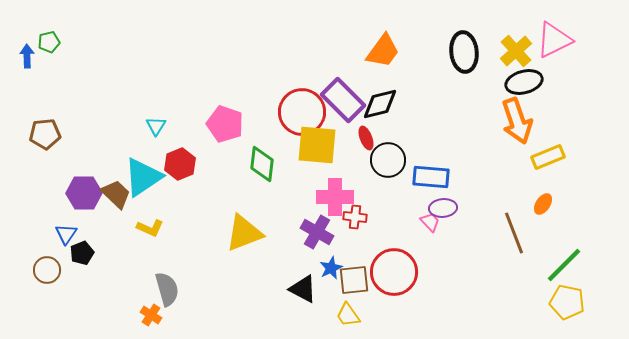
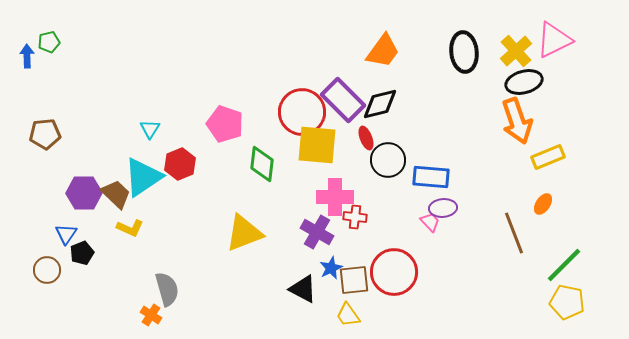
cyan triangle at (156, 126): moved 6 px left, 3 px down
yellow L-shape at (150, 228): moved 20 px left
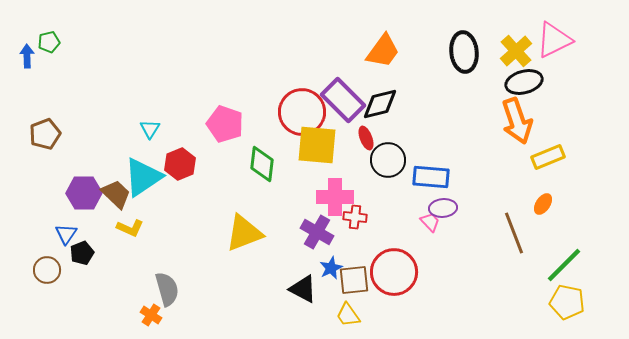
brown pentagon at (45, 134): rotated 16 degrees counterclockwise
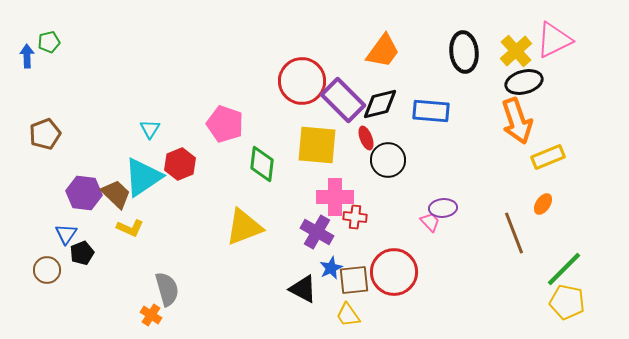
red circle at (302, 112): moved 31 px up
blue rectangle at (431, 177): moved 66 px up
purple hexagon at (84, 193): rotated 8 degrees clockwise
yellow triangle at (244, 233): moved 6 px up
green line at (564, 265): moved 4 px down
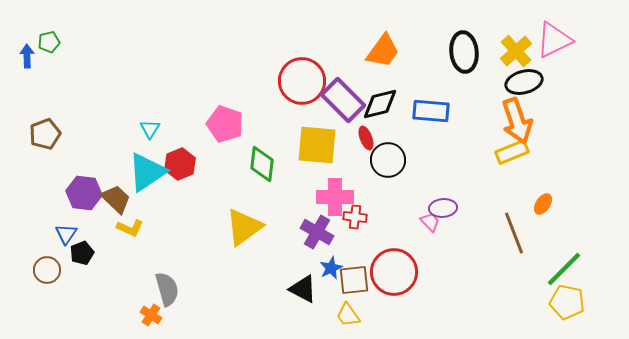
yellow rectangle at (548, 157): moved 36 px left, 5 px up
cyan triangle at (143, 177): moved 4 px right, 5 px up
brown trapezoid at (116, 194): moved 5 px down
yellow triangle at (244, 227): rotated 15 degrees counterclockwise
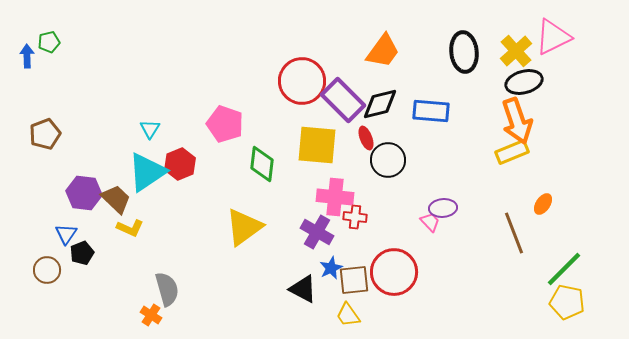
pink triangle at (554, 40): moved 1 px left, 3 px up
pink cross at (335, 197): rotated 6 degrees clockwise
